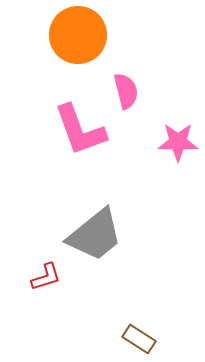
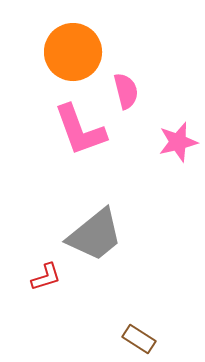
orange circle: moved 5 px left, 17 px down
pink star: rotated 15 degrees counterclockwise
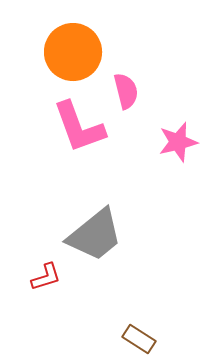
pink L-shape: moved 1 px left, 3 px up
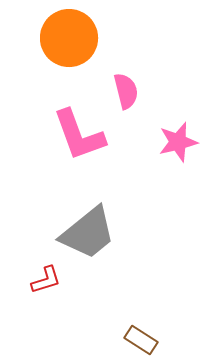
orange circle: moved 4 px left, 14 px up
pink L-shape: moved 8 px down
gray trapezoid: moved 7 px left, 2 px up
red L-shape: moved 3 px down
brown rectangle: moved 2 px right, 1 px down
